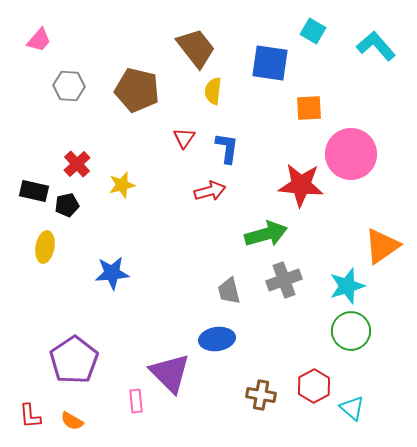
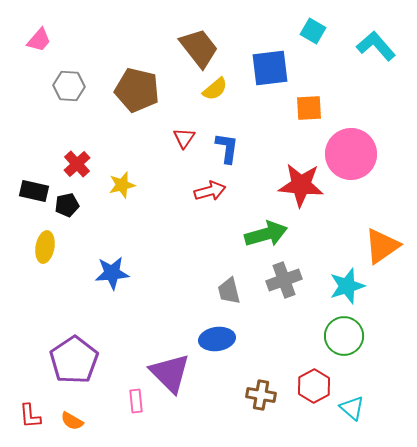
brown trapezoid: moved 3 px right
blue square: moved 5 px down; rotated 15 degrees counterclockwise
yellow semicircle: moved 2 px right, 2 px up; rotated 136 degrees counterclockwise
green circle: moved 7 px left, 5 px down
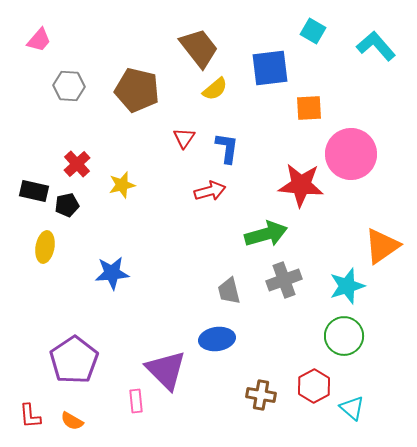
purple triangle: moved 4 px left, 3 px up
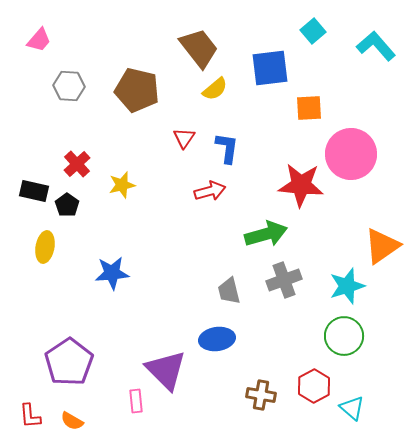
cyan square: rotated 20 degrees clockwise
black pentagon: rotated 25 degrees counterclockwise
purple pentagon: moved 5 px left, 2 px down
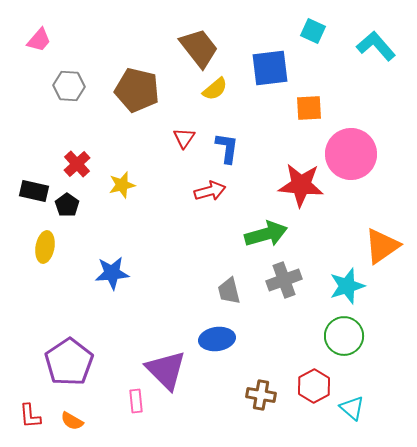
cyan square: rotated 25 degrees counterclockwise
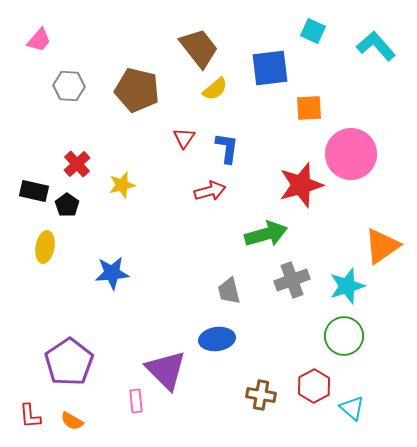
red star: rotated 21 degrees counterclockwise
gray cross: moved 8 px right
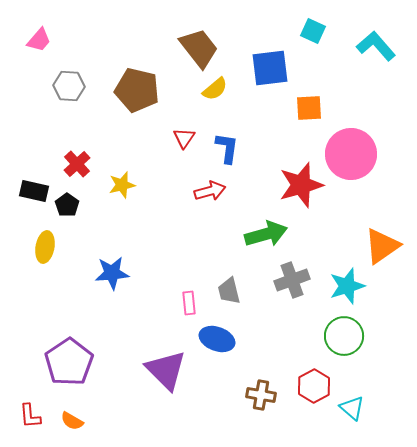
blue ellipse: rotated 28 degrees clockwise
pink rectangle: moved 53 px right, 98 px up
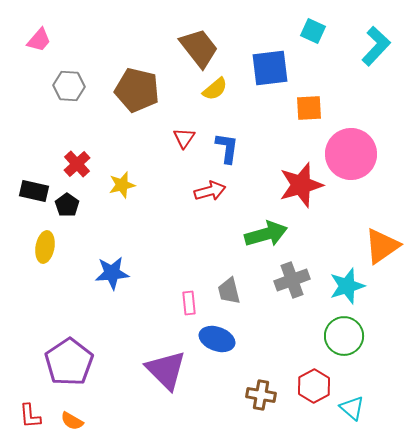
cyan L-shape: rotated 84 degrees clockwise
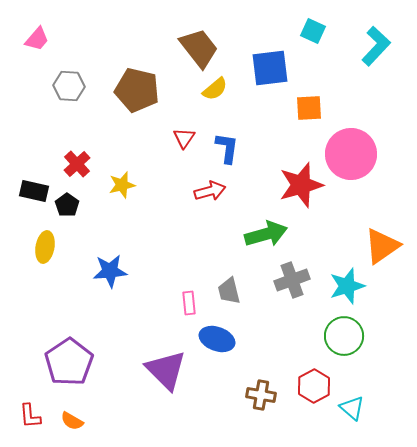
pink trapezoid: moved 2 px left, 1 px up
blue star: moved 2 px left, 2 px up
